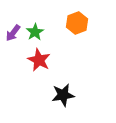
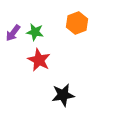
green star: rotated 30 degrees counterclockwise
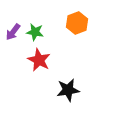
purple arrow: moved 1 px up
black star: moved 5 px right, 5 px up
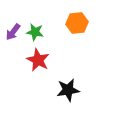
orange hexagon: rotated 15 degrees clockwise
red star: moved 1 px left
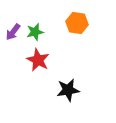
orange hexagon: rotated 15 degrees clockwise
green star: rotated 24 degrees counterclockwise
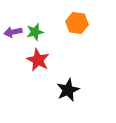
purple arrow: rotated 42 degrees clockwise
black star: rotated 15 degrees counterclockwise
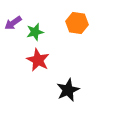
purple arrow: moved 9 px up; rotated 24 degrees counterclockwise
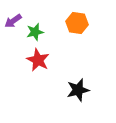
purple arrow: moved 2 px up
black star: moved 10 px right; rotated 10 degrees clockwise
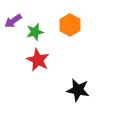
orange hexagon: moved 7 px left, 2 px down; rotated 20 degrees clockwise
black star: rotated 25 degrees clockwise
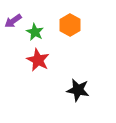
green star: rotated 30 degrees counterclockwise
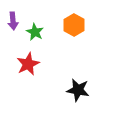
purple arrow: rotated 60 degrees counterclockwise
orange hexagon: moved 4 px right
red star: moved 10 px left, 4 px down; rotated 20 degrees clockwise
